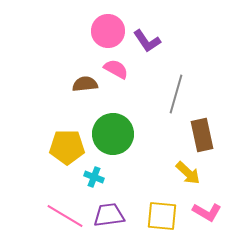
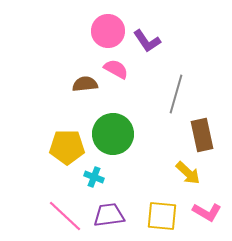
pink line: rotated 12 degrees clockwise
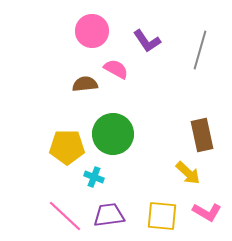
pink circle: moved 16 px left
gray line: moved 24 px right, 44 px up
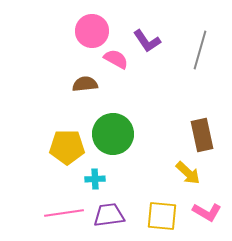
pink semicircle: moved 10 px up
cyan cross: moved 1 px right, 2 px down; rotated 24 degrees counterclockwise
pink line: moved 1 px left, 3 px up; rotated 51 degrees counterclockwise
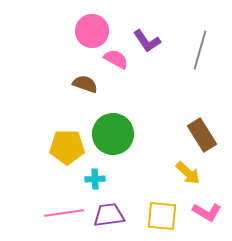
brown semicircle: rotated 25 degrees clockwise
brown rectangle: rotated 20 degrees counterclockwise
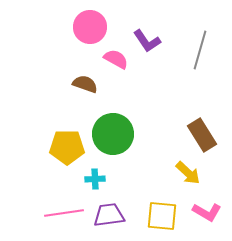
pink circle: moved 2 px left, 4 px up
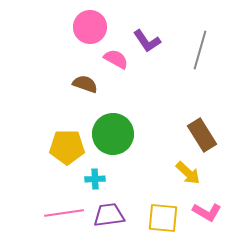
yellow square: moved 1 px right, 2 px down
